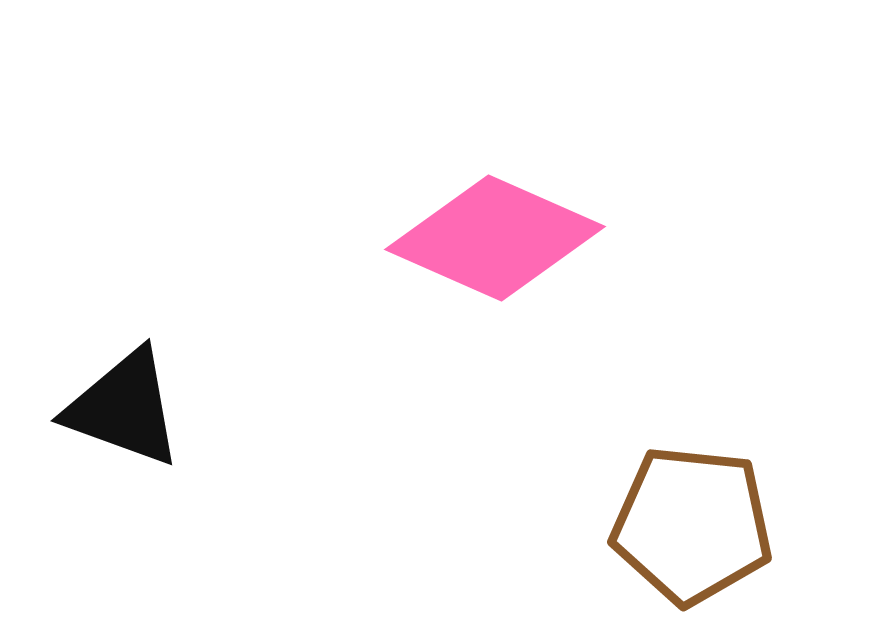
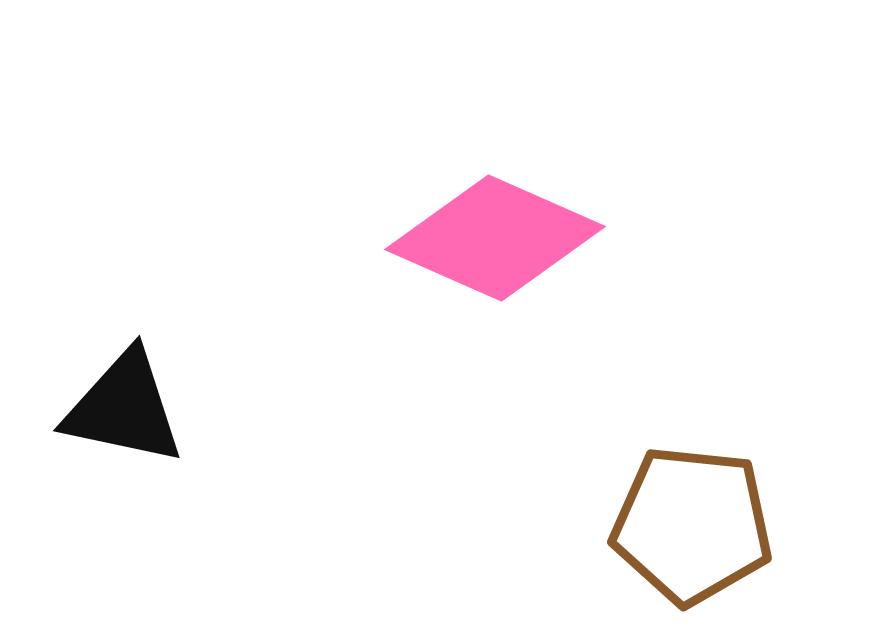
black triangle: rotated 8 degrees counterclockwise
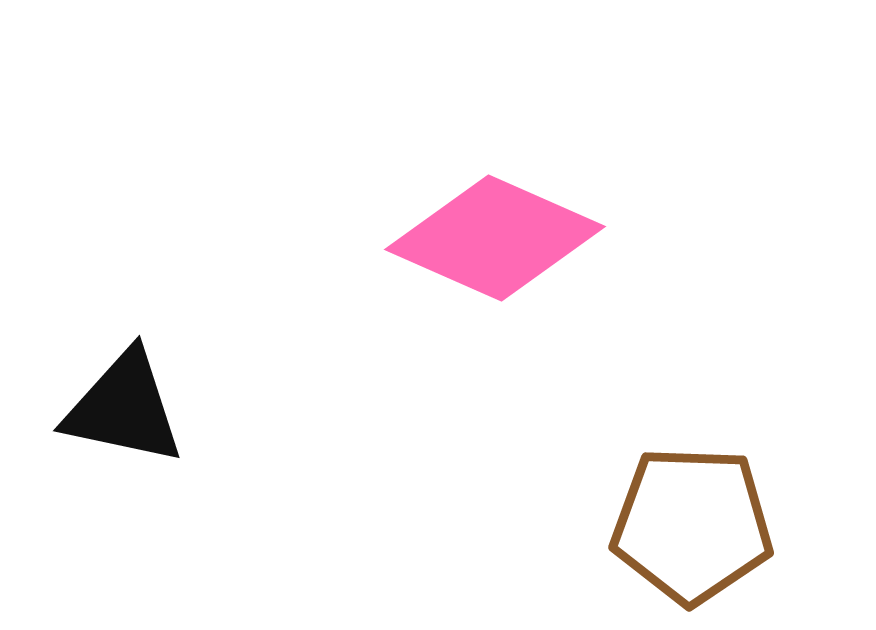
brown pentagon: rotated 4 degrees counterclockwise
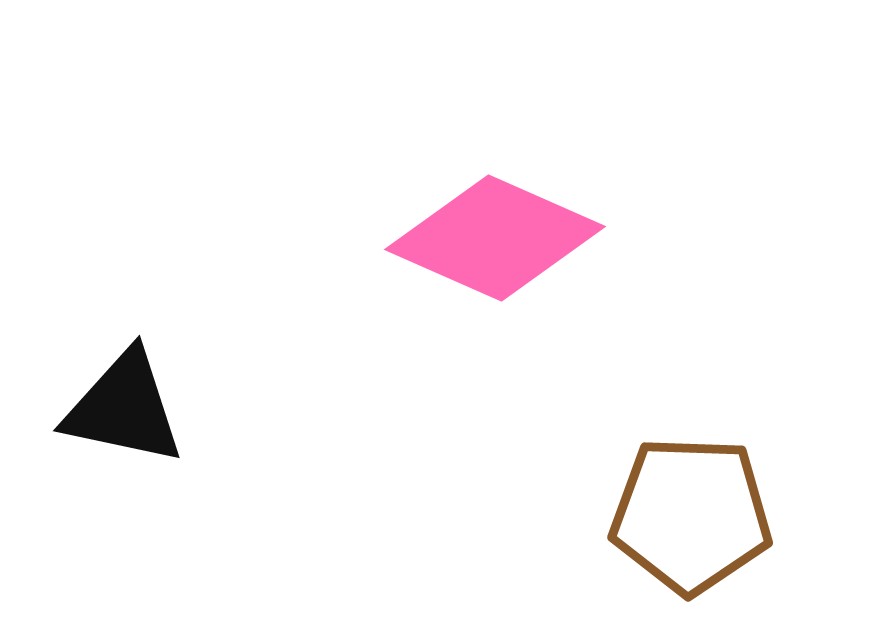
brown pentagon: moved 1 px left, 10 px up
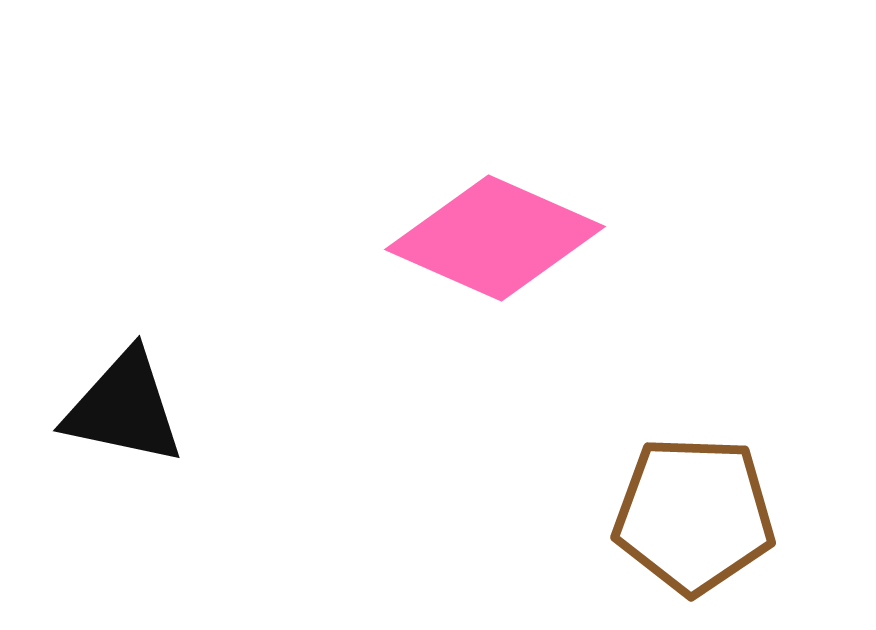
brown pentagon: moved 3 px right
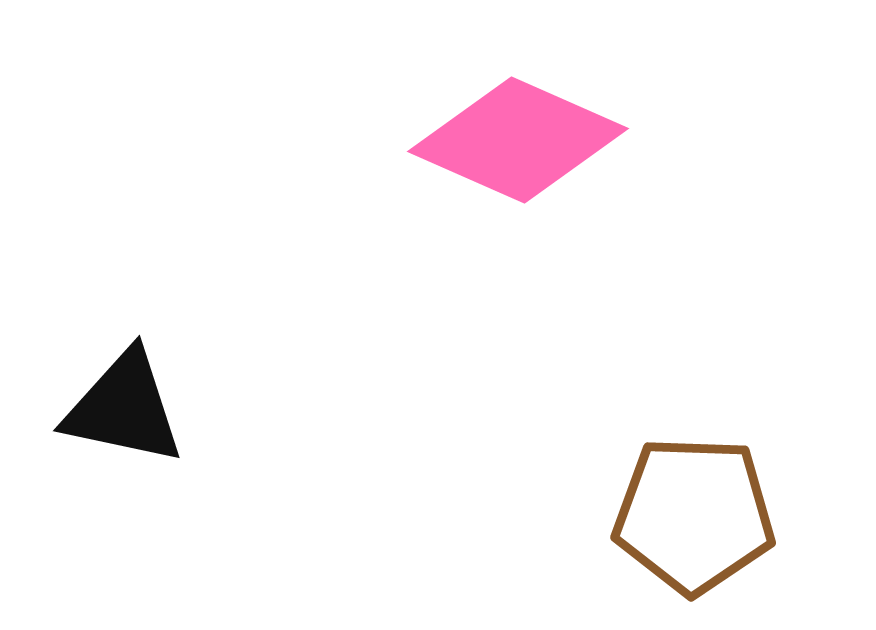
pink diamond: moved 23 px right, 98 px up
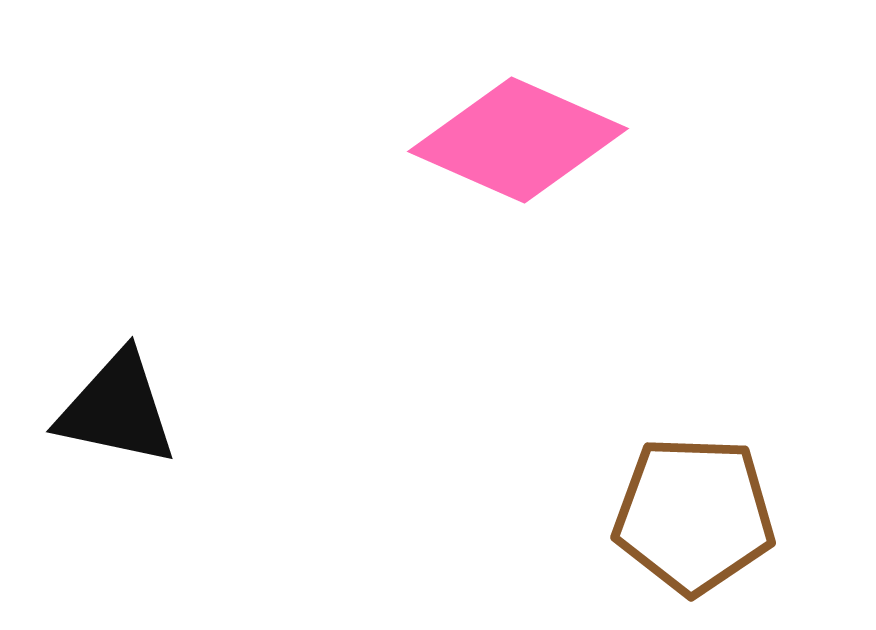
black triangle: moved 7 px left, 1 px down
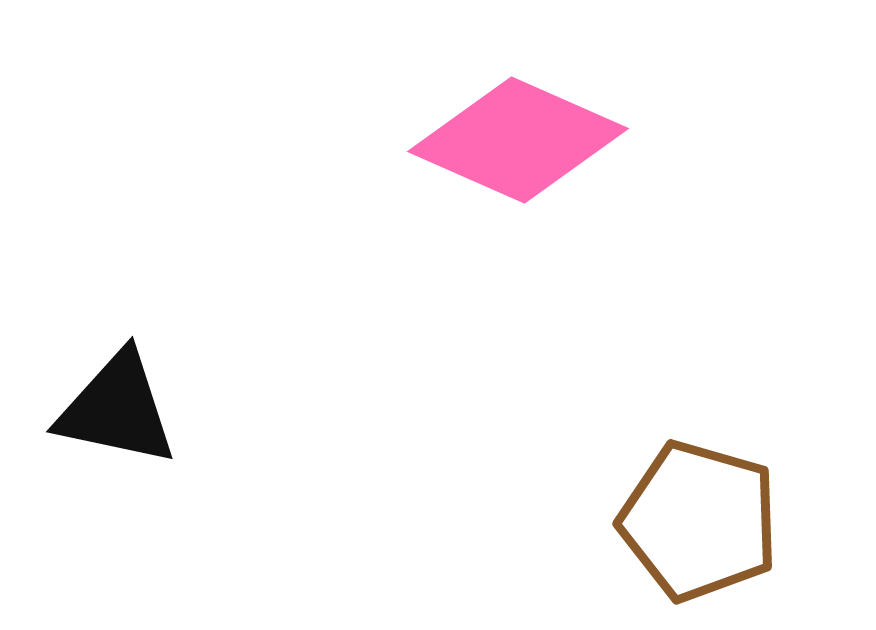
brown pentagon: moved 5 px right, 6 px down; rotated 14 degrees clockwise
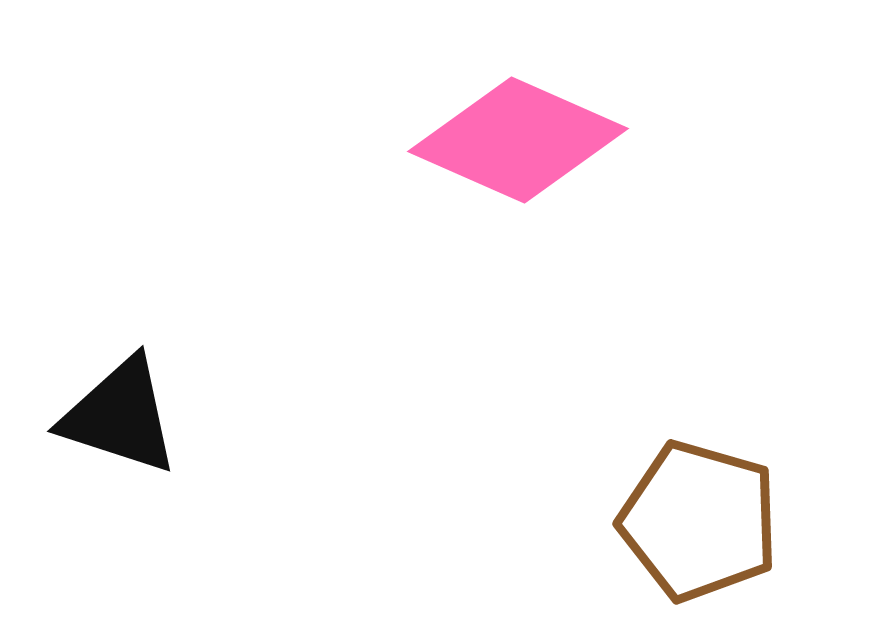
black triangle: moved 3 px right, 7 px down; rotated 6 degrees clockwise
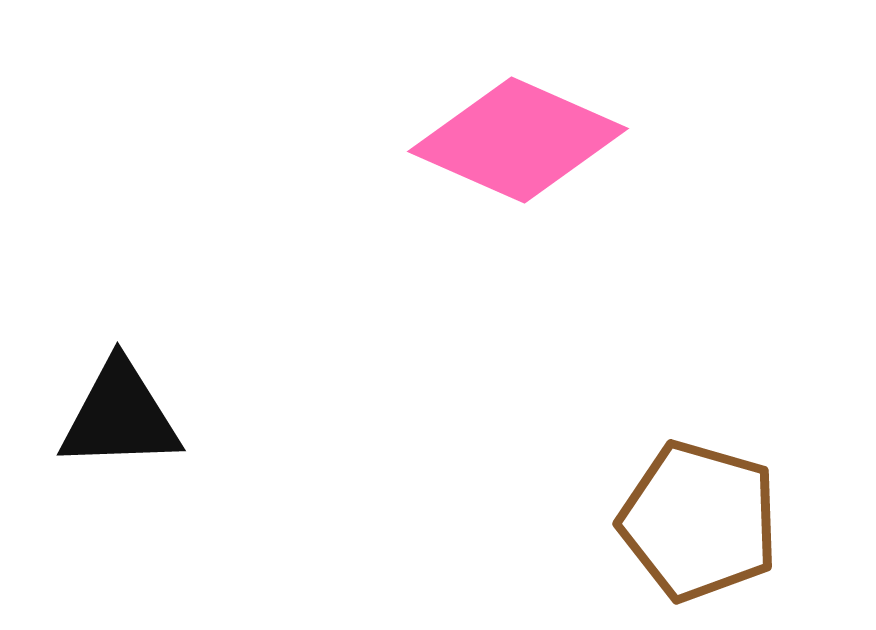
black triangle: rotated 20 degrees counterclockwise
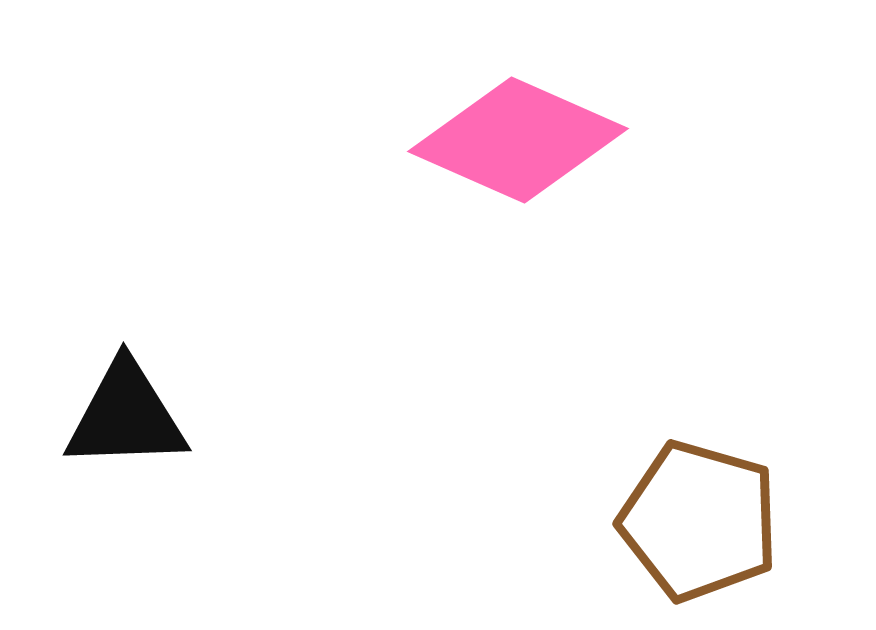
black triangle: moved 6 px right
